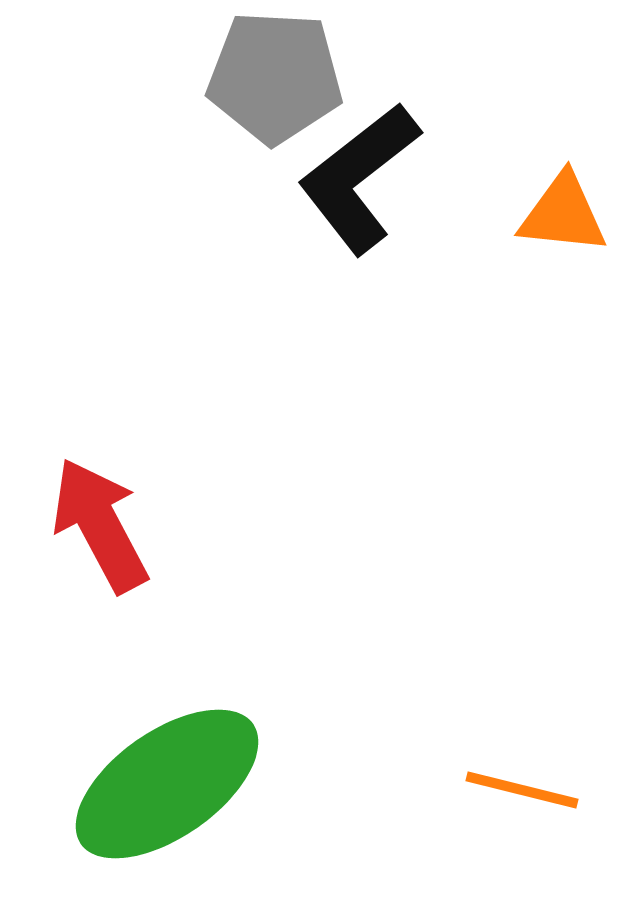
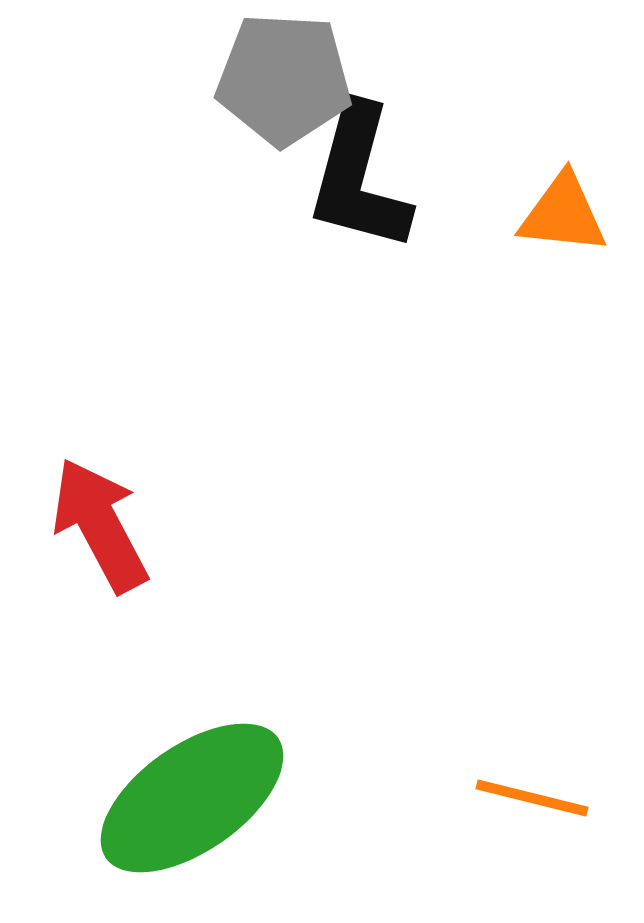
gray pentagon: moved 9 px right, 2 px down
black L-shape: rotated 37 degrees counterclockwise
green ellipse: moved 25 px right, 14 px down
orange line: moved 10 px right, 8 px down
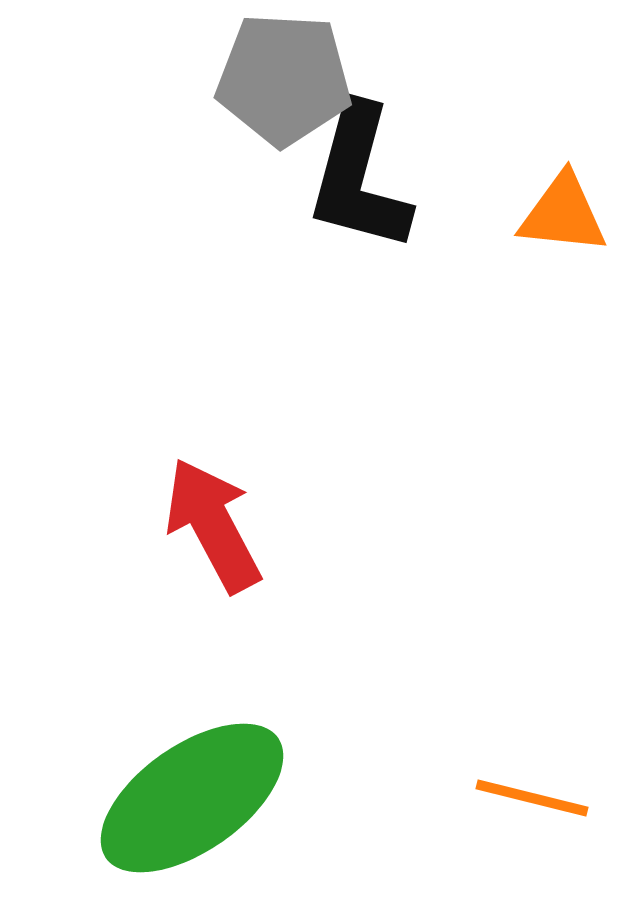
red arrow: moved 113 px right
